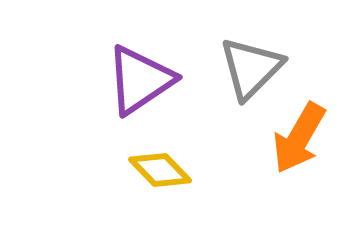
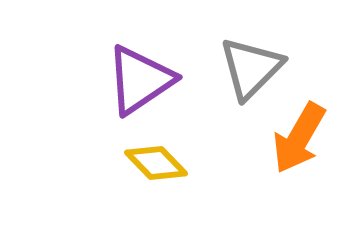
yellow diamond: moved 4 px left, 7 px up
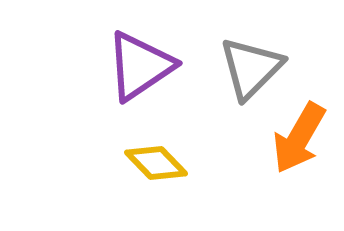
purple triangle: moved 14 px up
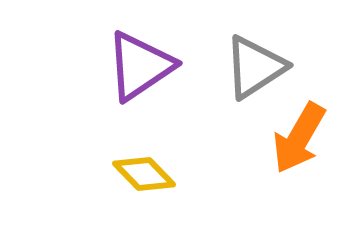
gray triangle: moved 4 px right, 1 px up; rotated 12 degrees clockwise
yellow diamond: moved 12 px left, 11 px down
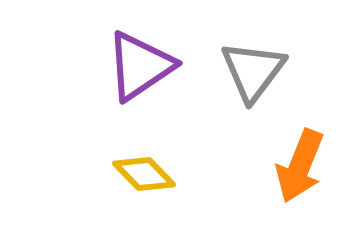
gray triangle: moved 2 px left, 4 px down; rotated 20 degrees counterclockwise
orange arrow: moved 1 px right, 28 px down; rotated 8 degrees counterclockwise
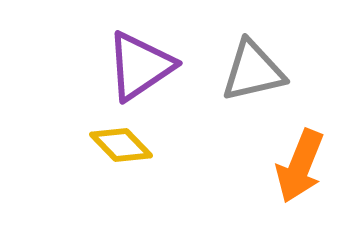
gray triangle: rotated 40 degrees clockwise
yellow diamond: moved 23 px left, 29 px up
